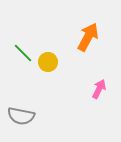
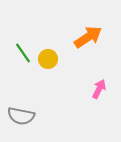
orange arrow: rotated 28 degrees clockwise
green line: rotated 10 degrees clockwise
yellow circle: moved 3 px up
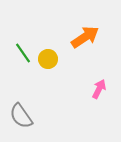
orange arrow: moved 3 px left
gray semicircle: rotated 44 degrees clockwise
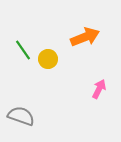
orange arrow: rotated 12 degrees clockwise
green line: moved 3 px up
gray semicircle: rotated 144 degrees clockwise
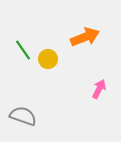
gray semicircle: moved 2 px right
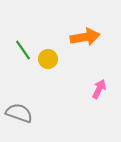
orange arrow: rotated 12 degrees clockwise
gray semicircle: moved 4 px left, 3 px up
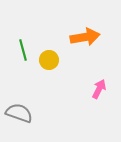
green line: rotated 20 degrees clockwise
yellow circle: moved 1 px right, 1 px down
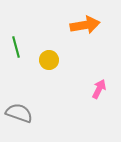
orange arrow: moved 12 px up
green line: moved 7 px left, 3 px up
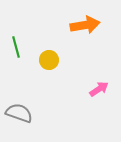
pink arrow: rotated 30 degrees clockwise
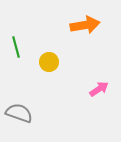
yellow circle: moved 2 px down
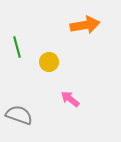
green line: moved 1 px right
pink arrow: moved 29 px left, 10 px down; rotated 108 degrees counterclockwise
gray semicircle: moved 2 px down
